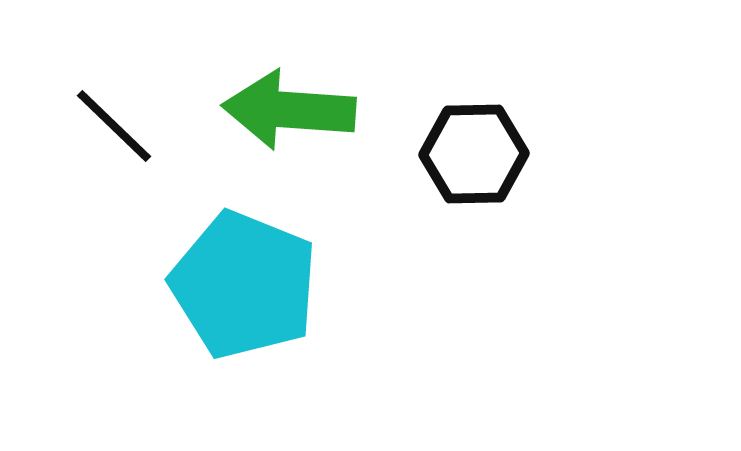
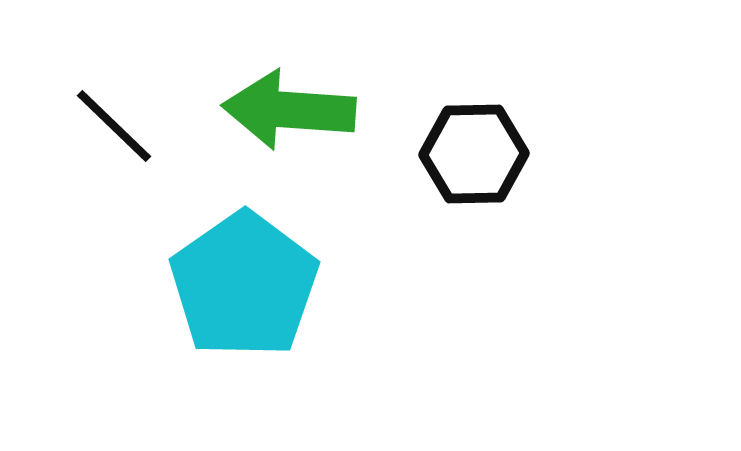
cyan pentagon: rotated 15 degrees clockwise
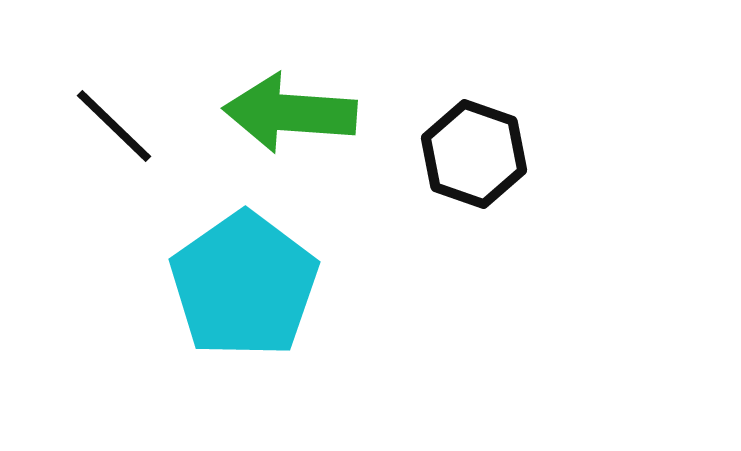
green arrow: moved 1 px right, 3 px down
black hexagon: rotated 20 degrees clockwise
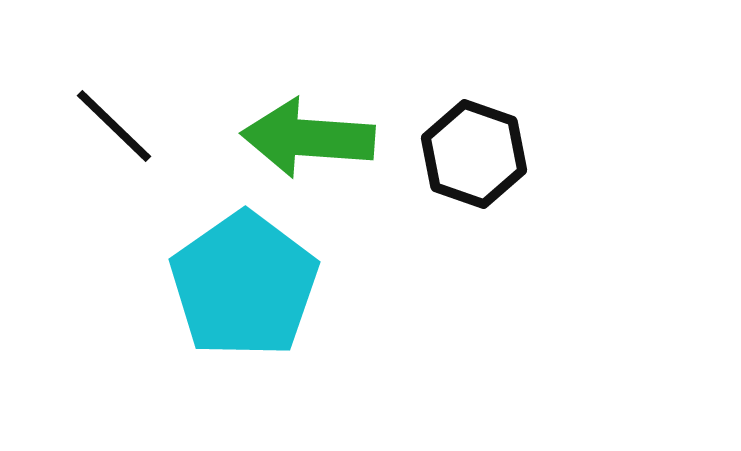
green arrow: moved 18 px right, 25 px down
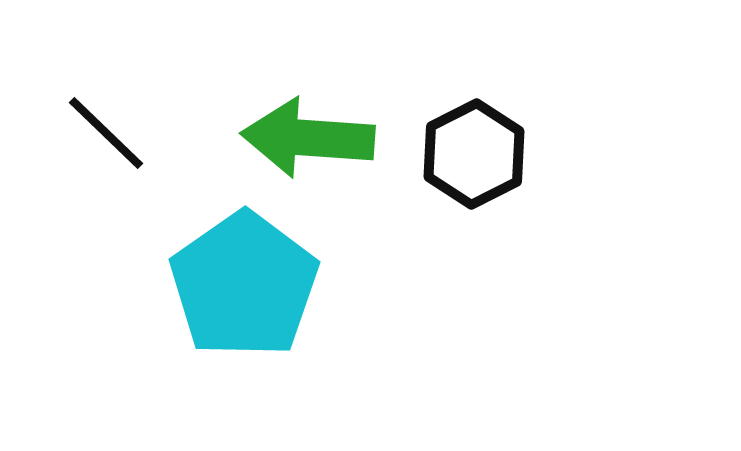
black line: moved 8 px left, 7 px down
black hexagon: rotated 14 degrees clockwise
